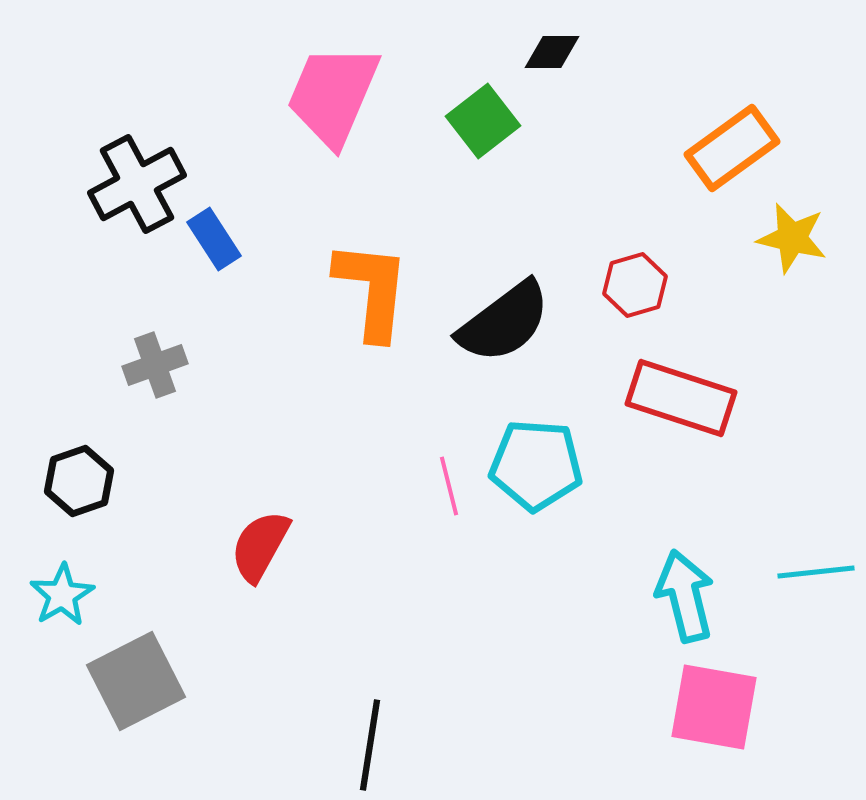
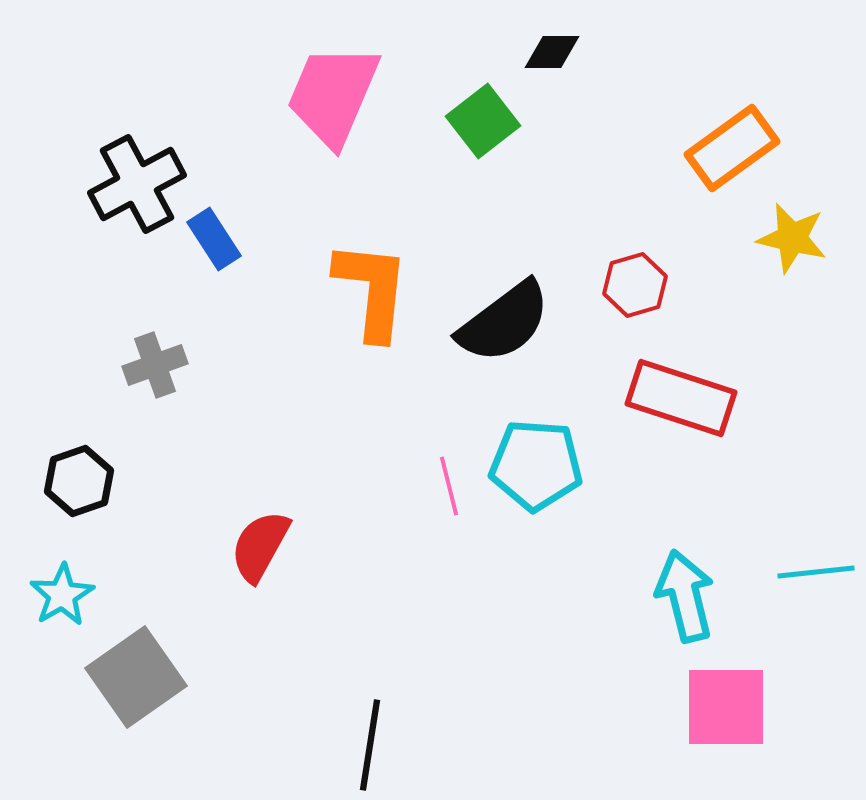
gray square: moved 4 px up; rotated 8 degrees counterclockwise
pink square: moved 12 px right; rotated 10 degrees counterclockwise
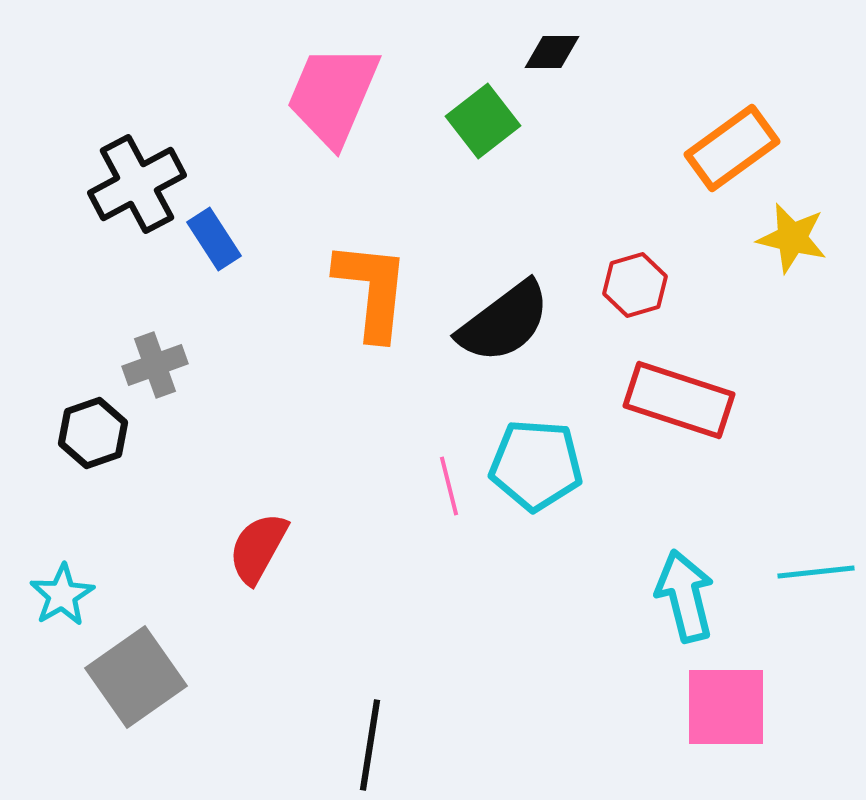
red rectangle: moved 2 px left, 2 px down
black hexagon: moved 14 px right, 48 px up
red semicircle: moved 2 px left, 2 px down
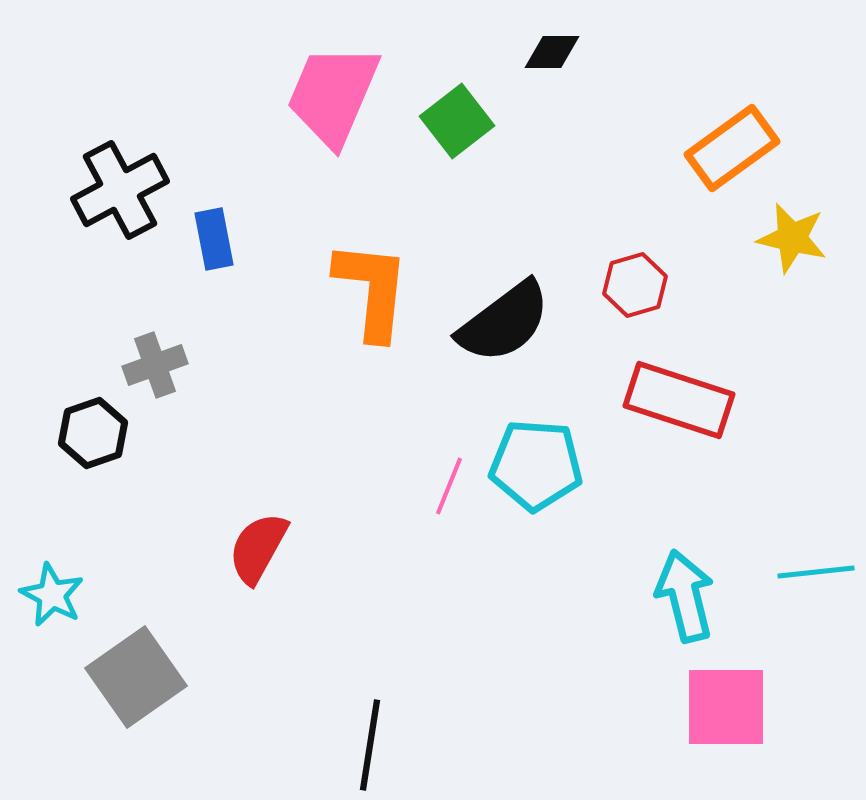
green square: moved 26 px left
black cross: moved 17 px left, 6 px down
blue rectangle: rotated 22 degrees clockwise
pink line: rotated 36 degrees clockwise
cyan star: moved 10 px left; rotated 14 degrees counterclockwise
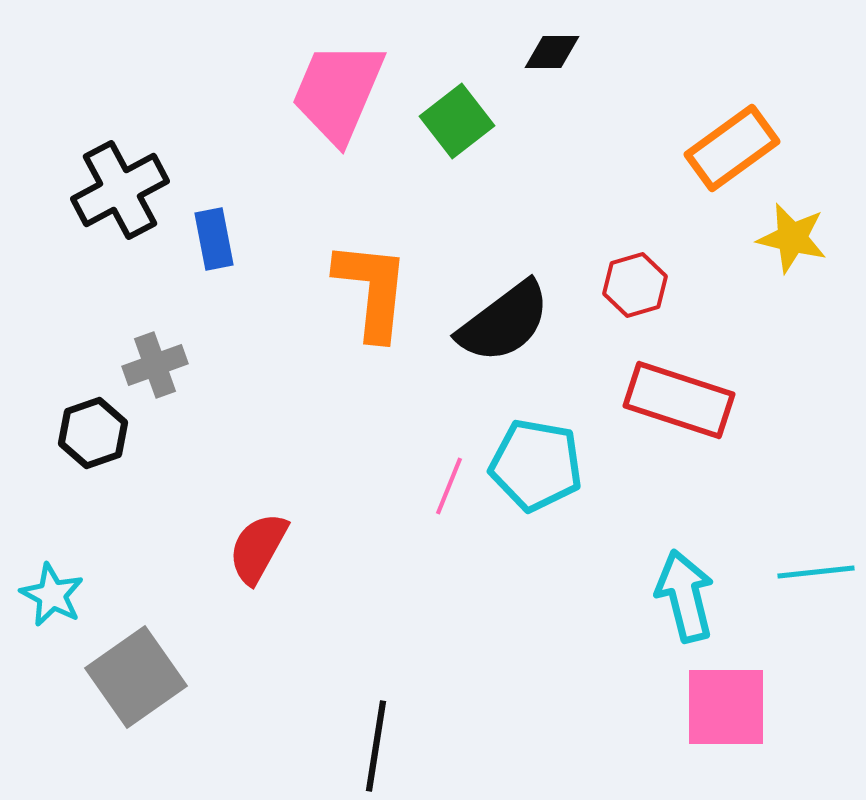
pink trapezoid: moved 5 px right, 3 px up
cyan pentagon: rotated 6 degrees clockwise
black line: moved 6 px right, 1 px down
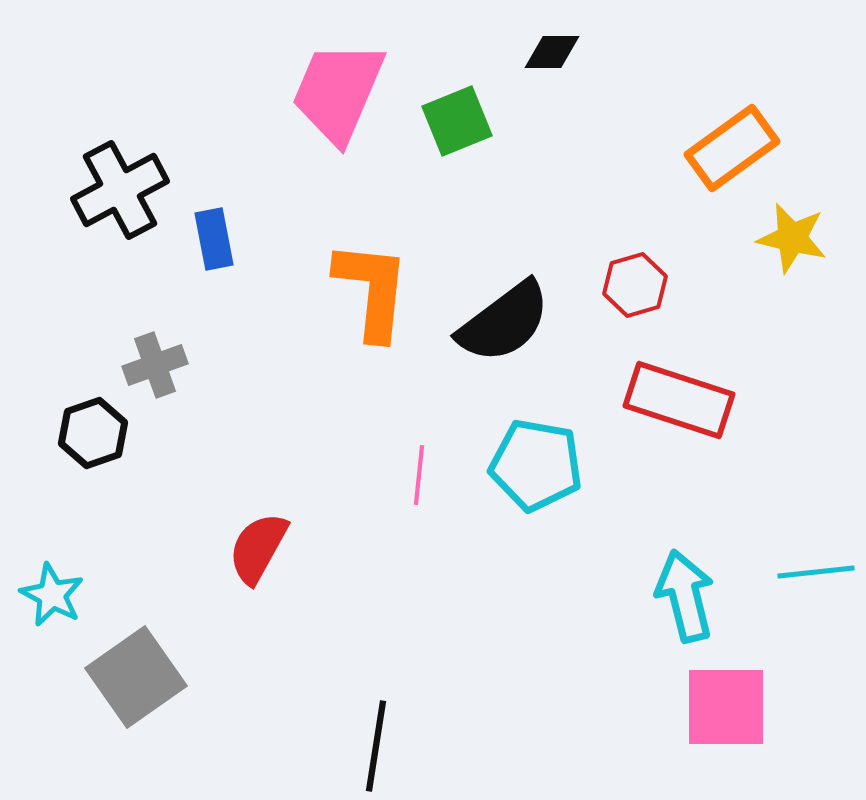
green square: rotated 16 degrees clockwise
pink line: moved 30 px left, 11 px up; rotated 16 degrees counterclockwise
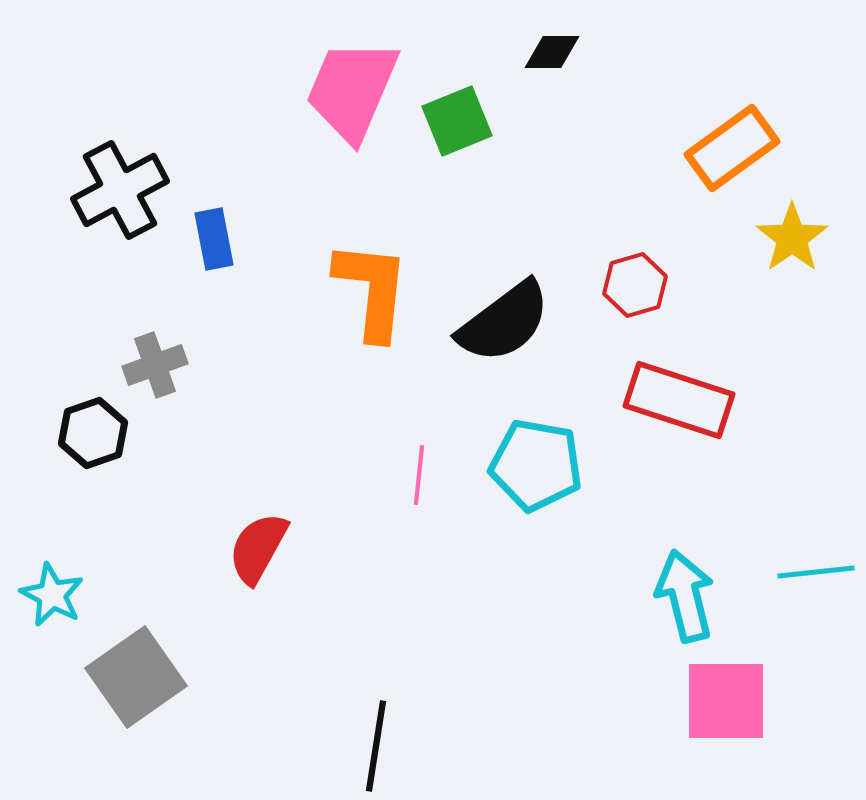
pink trapezoid: moved 14 px right, 2 px up
yellow star: rotated 24 degrees clockwise
pink square: moved 6 px up
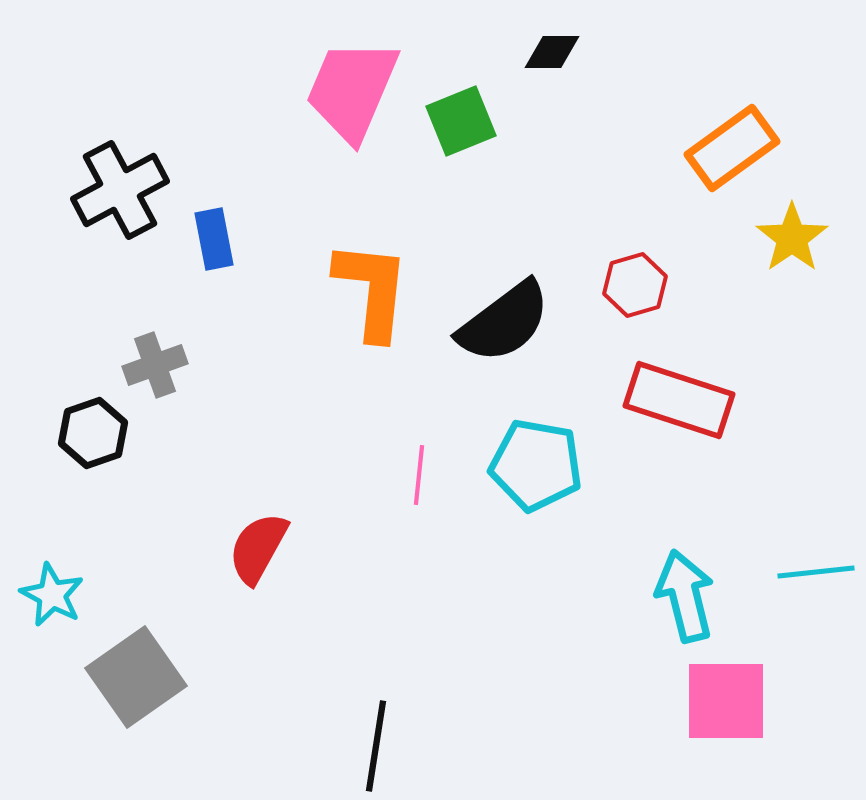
green square: moved 4 px right
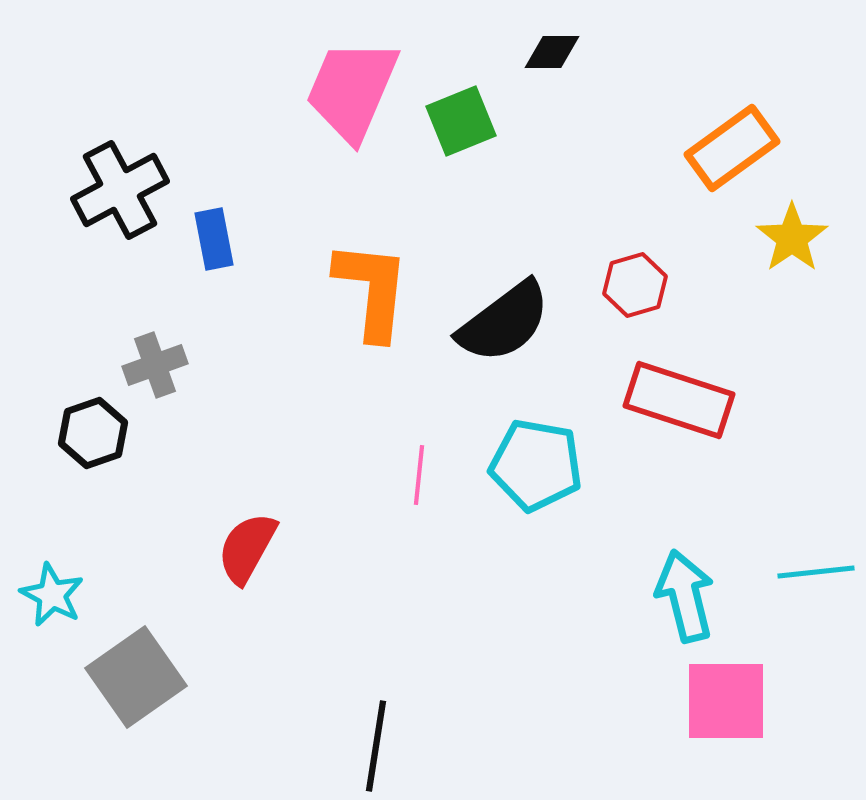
red semicircle: moved 11 px left
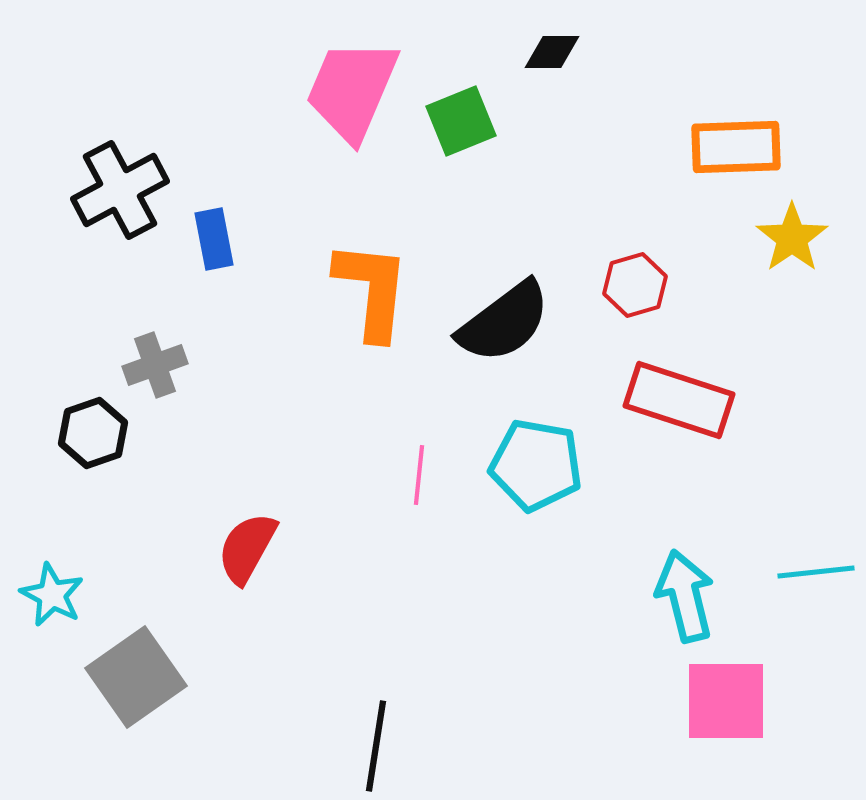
orange rectangle: moved 4 px right, 1 px up; rotated 34 degrees clockwise
